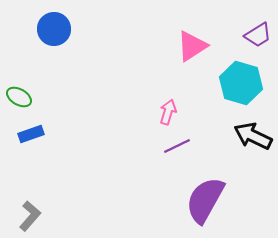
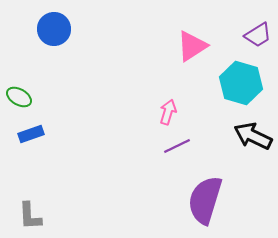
purple semicircle: rotated 12 degrees counterclockwise
gray L-shape: rotated 136 degrees clockwise
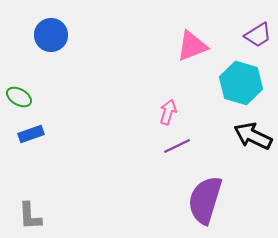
blue circle: moved 3 px left, 6 px down
pink triangle: rotated 12 degrees clockwise
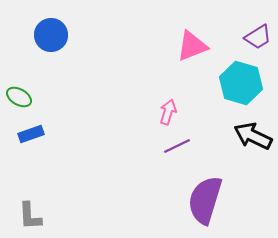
purple trapezoid: moved 2 px down
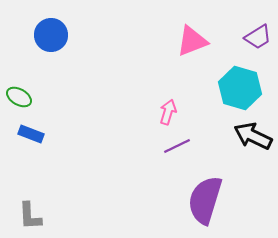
pink triangle: moved 5 px up
cyan hexagon: moved 1 px left, 5 px down
blue rectangle: rotated 40 degrees clockwise
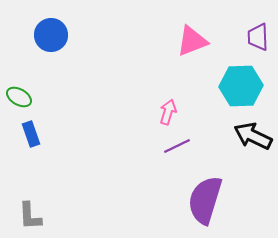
purple trapezoid: rotated 120 degrees clockwise
cyan hexagon: moved 1 px right, 2 px up; rotated 18 degrees counterclockwise
blue rectangle: rotated 50 degrees clockwise
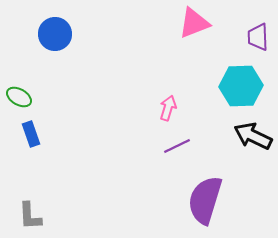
blue circle: moved 4 px right, 1 px up
pink triangle: moved 2 px right, 18 px up
pink arrow: moved 4 px up
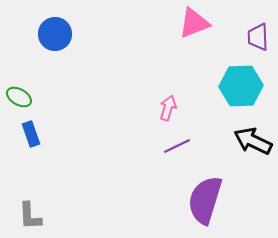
black arrow: moved 5 px down
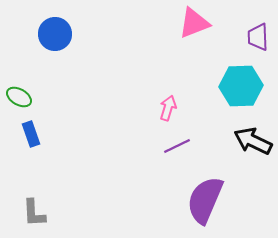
purple semicircle: rotated 6 degrees clockwise
gray L-shape: moved 4 px right, 3 px up
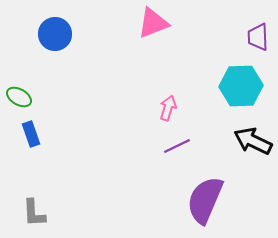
pink triangle: moved 41 px left
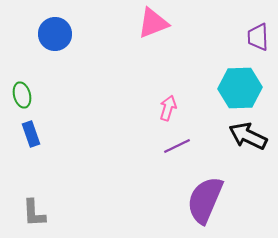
cyan hexagon: moved 1 px left, 2 px down
green ellipse: moved 3 px right, 2 px up; rotated 45 degrees clockwise
black arrow: moved 5 px left, 5 px up
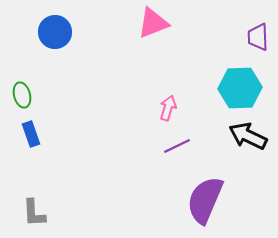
blue circle: moved 2 px up
